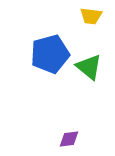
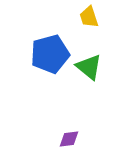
yellow trapezoid: moved 2 px left, 1 px down; rotated 65 degrees clockwise
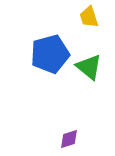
purple diamond: rotated 10 degrees counterclockwise
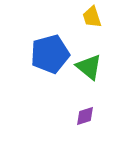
yellow trapezoid: moved 3 px right
purple diamond: moved 16 px right, 23 px up
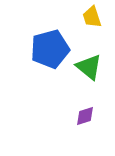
blue pentagon: moved 5 px up
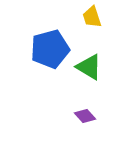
green triangle: rotated 8 degrees counterclockwise
purple diamond: rotated 65 degrees clockwise
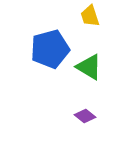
yellow trapezoid: moved 2 px left, 1 px up
purple diamond: rotated 10 degrees counterclockwise
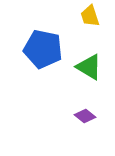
blue pentagon: moved 7 px left; rotated 27 degrees clockwise
